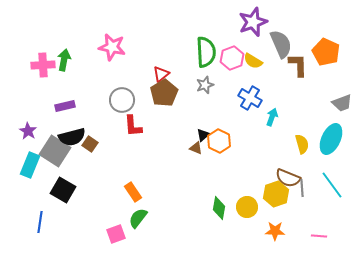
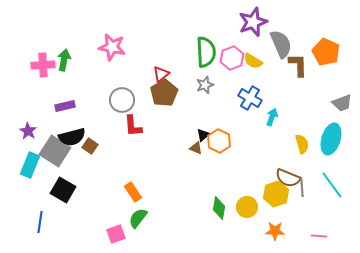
cyan ellipse at (331, 139): rotated 8 degrees counterclockwise
brown square at (90, 144): moved 2 px down
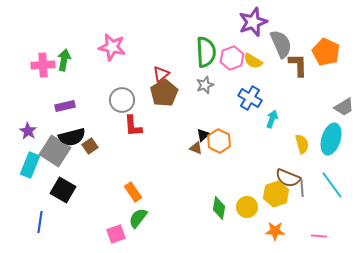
gray trapezoid at (342, 103): moved 2 px right, 4 px down; rotated 10 degrees counterclockwise
cyan arrow at (272, 117): moved 2 px down
brown square at (90, 146): rotated 21 degrees clockwise
